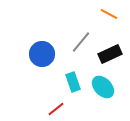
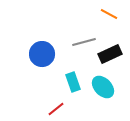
gray line: moved 3 px right; rotated 35 degrees clockwise
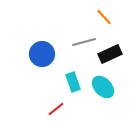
orange line: moved 5 px left, 3 px down; rotated 18 degrees clockwise
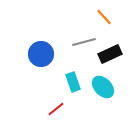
blue circle: moved 1 px left
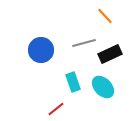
orange line: moved 1 px right, 1 px up
gray line: moved 1 px down
blue circle: moved 4 px up
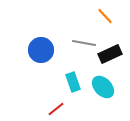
gray line: rotated 25 degrees clockwise
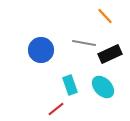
cyan rectangle: moved 3 px left, 3 px down
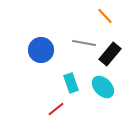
black rectangle: rotated 25 degrees counterclockwise
cyan rectangle: moved 1 px right, 2 px up
